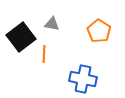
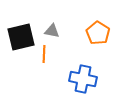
gray triangle: moved 7 px down
orange pentagon: moved 1 px left, 2 px down
black square: rotated 24 degrees clockwise
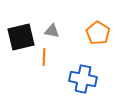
orange line: moved 3 px down
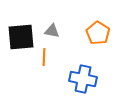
black square: rotated 8 degrees clockwise
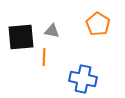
orange pentagon: moved 9 px up
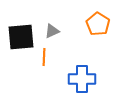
gray triangle: rotated 35 degrees counterclockwise
blue cross: moved 1 px left; rotated 12 degrees counterclockwise
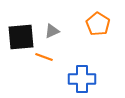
orange line: rotated 72 degrees counterclockwise
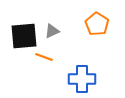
orange pentagon: moved 1 px left
black square: moved 3 px right, 1 px up
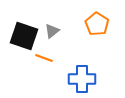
gray triangle: rotated 14 degrees counterclockwise
black square: rotated 24 degrees clockwise
orange line: moved 1 px down
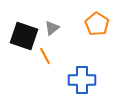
gray triangle: moved 3 px up
orange line: moved 1 px right, 2 px up; rotated 42 degrees clockwise
blue cross: moved 1 px down
